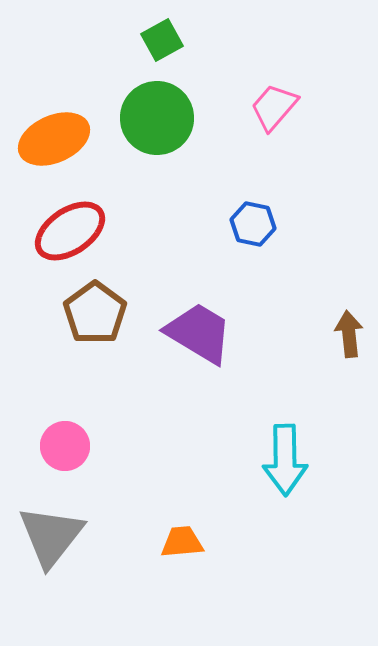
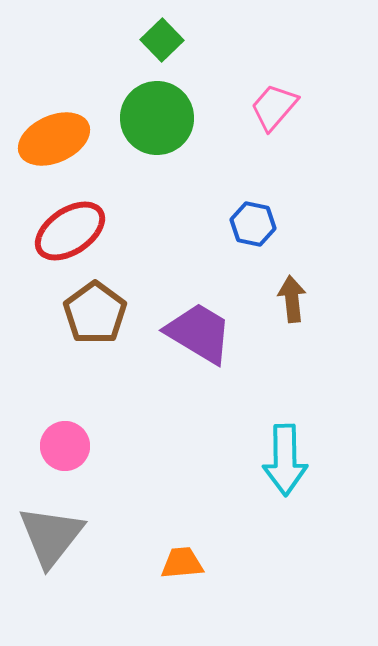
green square: rotated 15 degrees counterclockwise
brown arrow: moved 57 px left, 35 px up
orange trapezoid: moved 21 px down
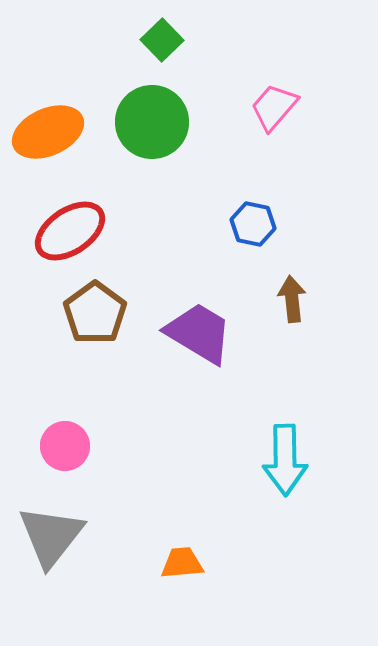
green circle: moved 5 px left, 4 px down
orange ellipse: moved 6 px left, 7 px up
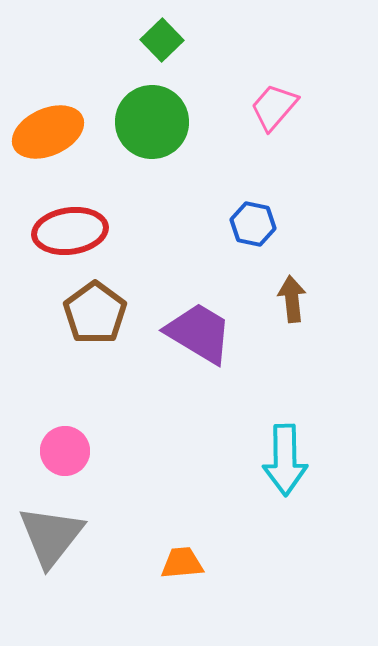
red ellipse: rotated 26 degrees clockwise
pink circle: moved 5 px down
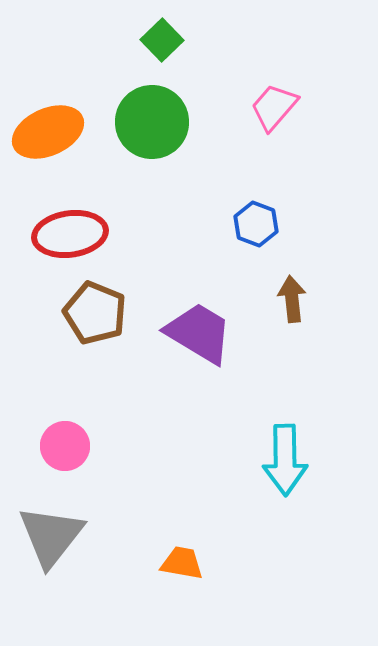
blue hexagon: moved 3 px right; rotated 9 degrees clockwise
red ellipse: moved 3 px down
brown pentagon: rotated 14 degrees counterclockwise
pink circle: moved 5 px up
orange trapezoid: rotated 15 degrees clockwise
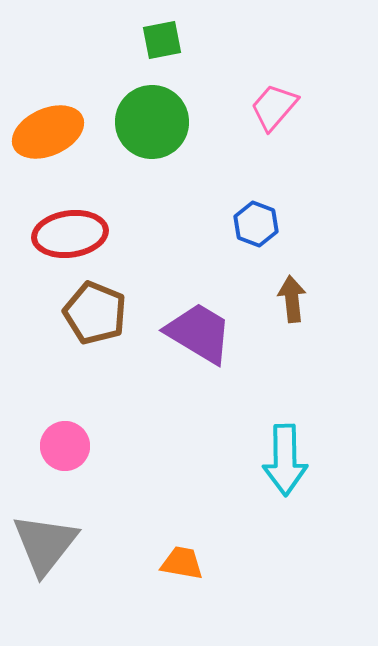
green square: rotated 33 degrees clockwise
gray triangle: moved 6 px left, 8 px down
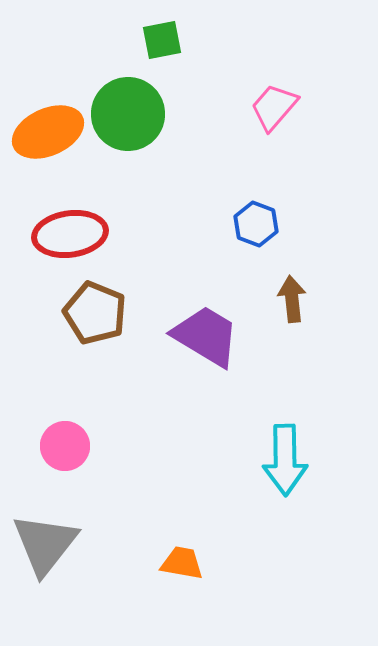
green circle: moved 24 px left, 8 px up
purple trapezoid: moved 7 px right, 3 px down
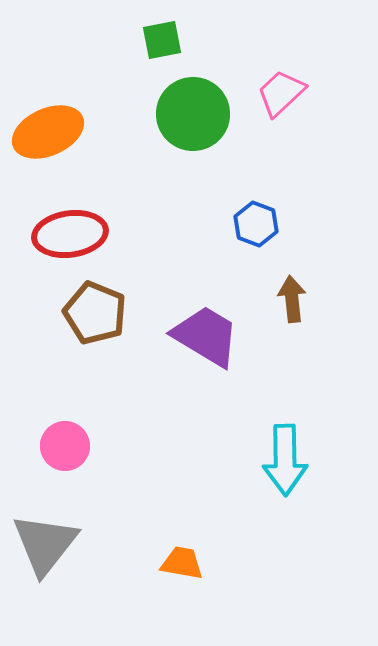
pink trapezoid: moved 7 px right, 14 px up; rotated 6 degrees clockwise
green circle: moved 65 px right
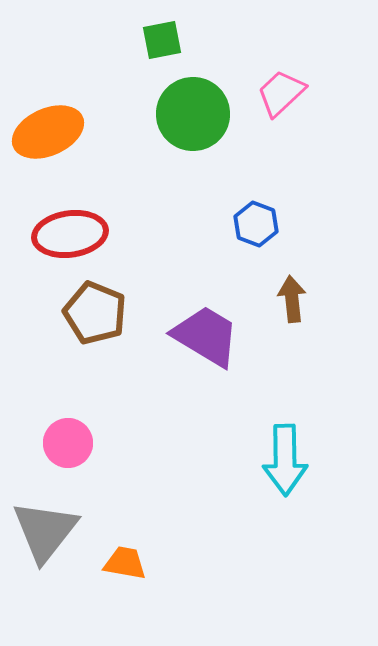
pink circle: moved 3 px right, 3 px up
gray triangle: moved 13 px up
orange trapezoid: moved 57 px left
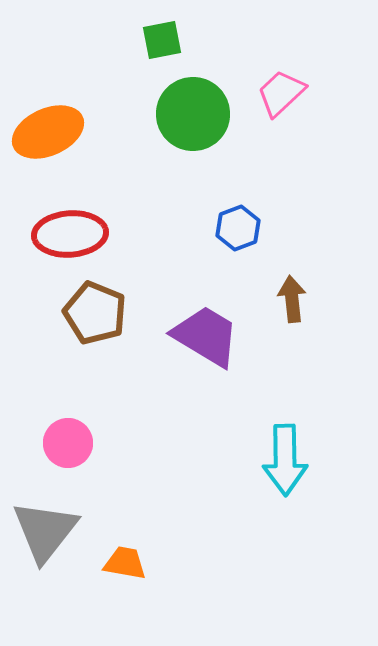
blue hexagon: moved 18 px left, 4 px down; rotated 18 degrees clockwise
red ellipse: rotated 4 degrees clockwise
